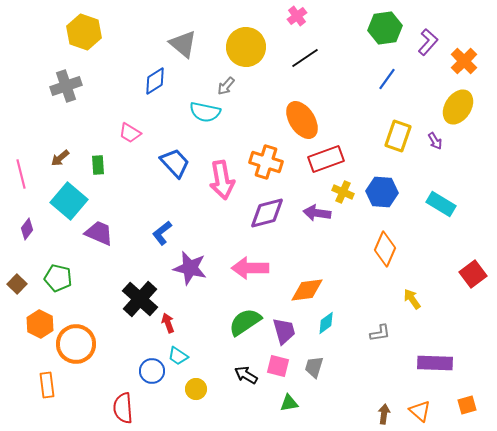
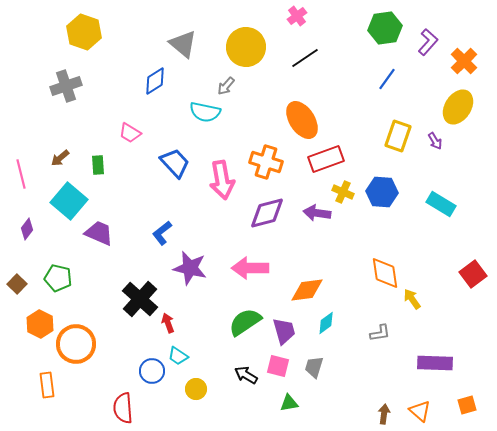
orange diamond at (385, 249): moved 24 px down; rotated 32 degrees counterclockwise
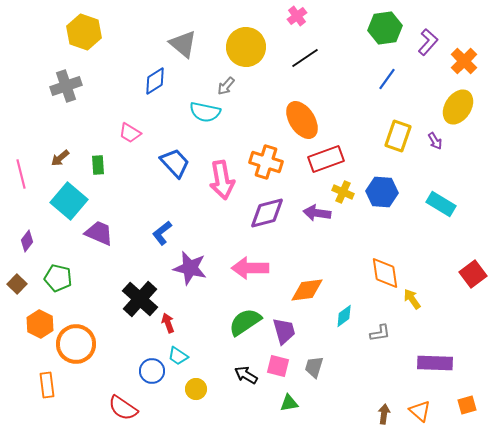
purple diamond at (27, 229): moved 12 px down
cyan diamond at (326, 323): moved 18 px right, 7 px up
red semicircle at (123, 408): rotated 52 degrees counterclockwise
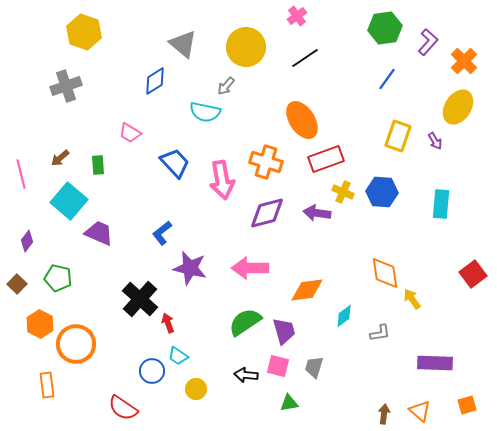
cyan rectangle at (441, 204): rotated 64 degrees clockwise
black arrow at (246, 375): rotated 25 degrees counterclockwise
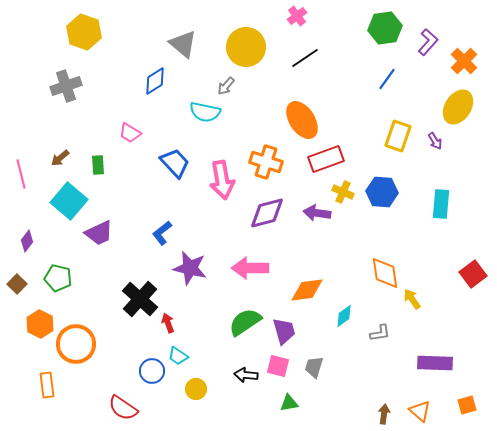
purple trapezoid at (99, 233): rotated 132 degrees clockwise
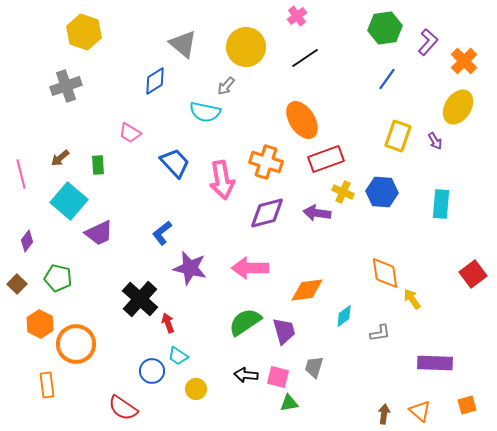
pink square at (278, 366): moved 11 px down
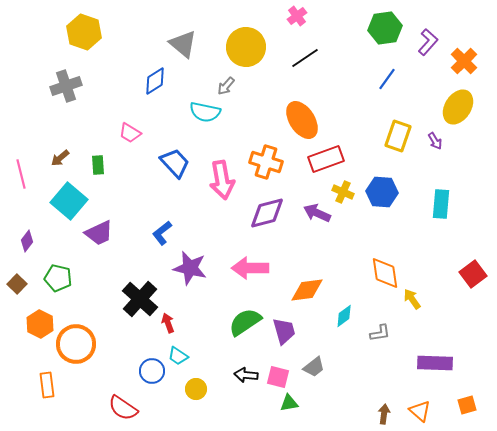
purple arrow at (317, 213): rotated 16 degrees clockwise
gray trapezoid at (314, 367): rotated 145 degrees counterclockwise
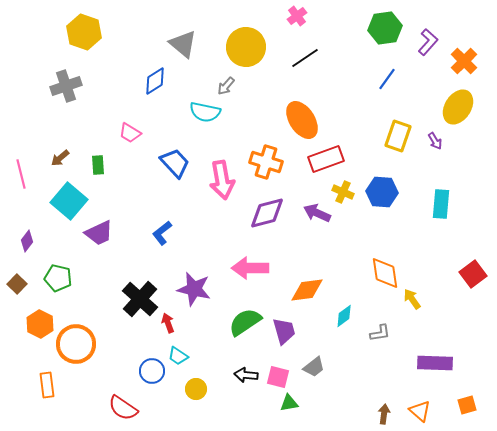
purple star at (190, 268): moved 4 px right, 21 px down
